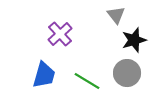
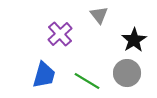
gray triangle: moved 17 px left
black star: rotated 15 degrees counterclockwise
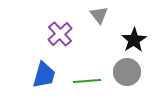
gray circle: moved 1 px up
green line: rotated 36 degrees counterclockwise
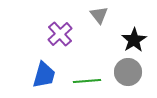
gray circle: moved 1 px right
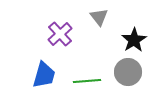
gray triangle: moved 2 px down
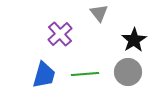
gray triangle: moved 4 px up
green line: moved 2 px left, 7 px up
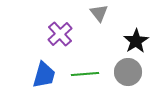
black star: moved 2 px right, 1 px down
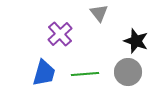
black star: rotated 20 degrees counterclockwise
blue trapezoid: moved 2 px up
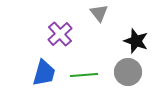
green line: moved 1 px left, 1 px down
